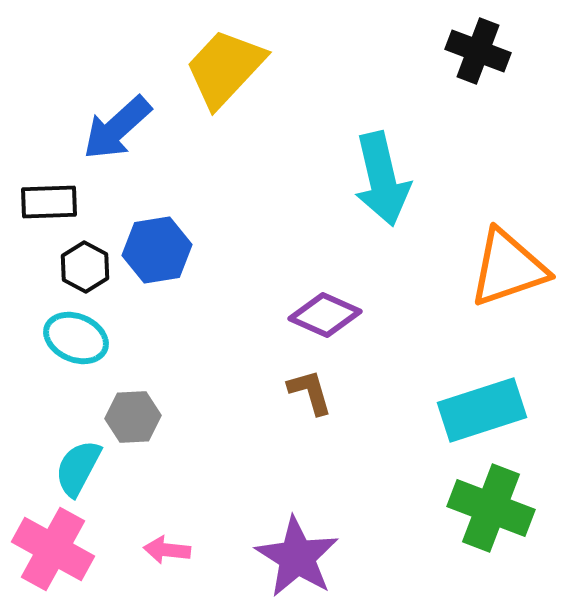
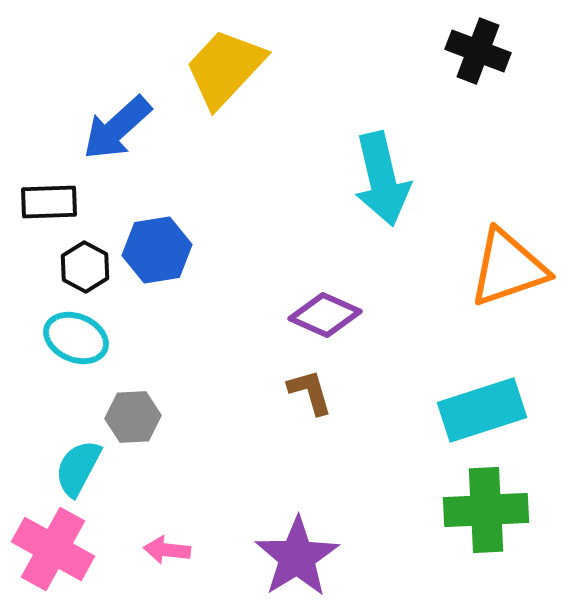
green cross: moved 5 px left, 2 px down; rotated 24 degrees counterclockwise
purple star: rotated 8 degrees clockwise
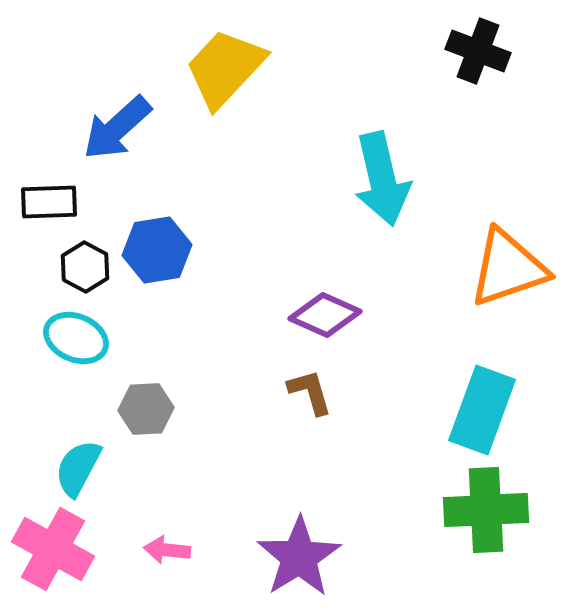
cyan rectangle: rotated 52 degrees counterclockwise
gray hexagon: moved 13 px right, 8 px up
purple star: moved 2 px right
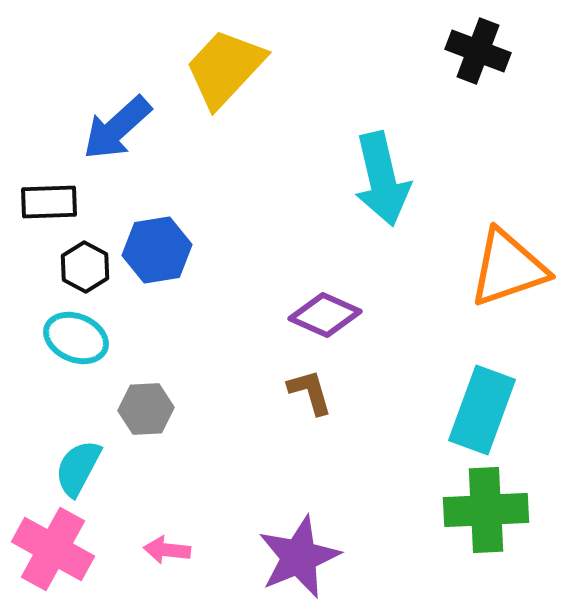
purple star: rotated 10 degrees clockwise
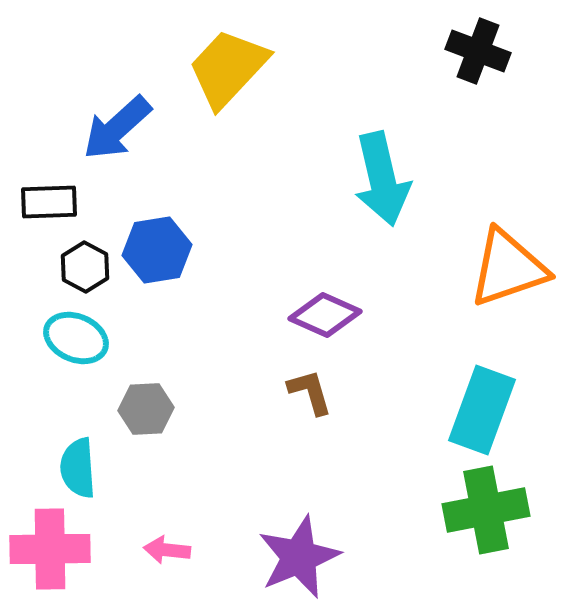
yellow trapezoid: moved 3 px right
cyan semicircle: rotated 32 degrees counterclockwise
green cross: rotated 8 degrees counterclockwise
pink cross: moved 3 px left; rotated 30 degrees counterclockwise
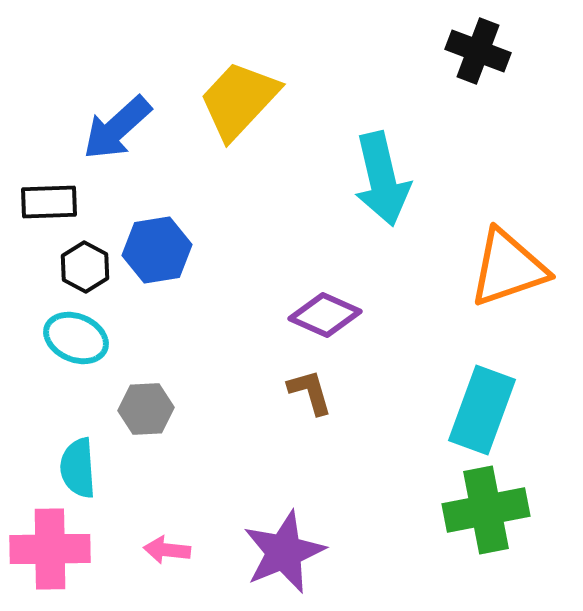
yellow trapezoid: moved 11 px right, 32 px down
purple star: moved 15 px left, 5 px up
